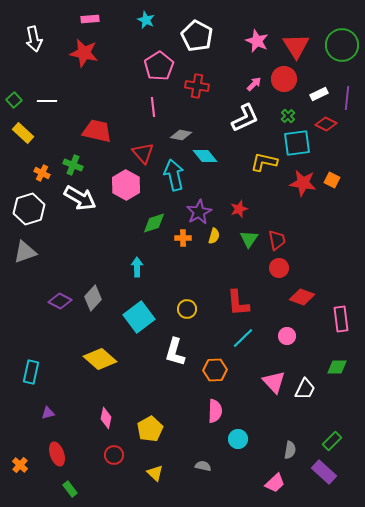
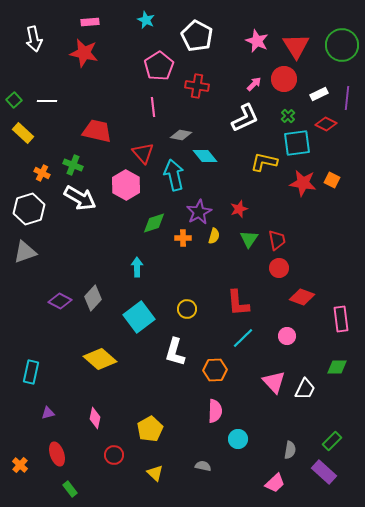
pink rectangle at (90, 19): moved 3 px down
pink diamond at (106, 418): moved 11 px left
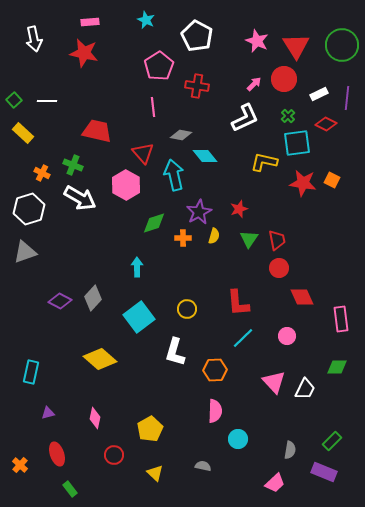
red diamond at (302, 297): rotated 45 degrees clockwise
purple rectangle at (324, 472): rotated 20 degrees counterclockwise
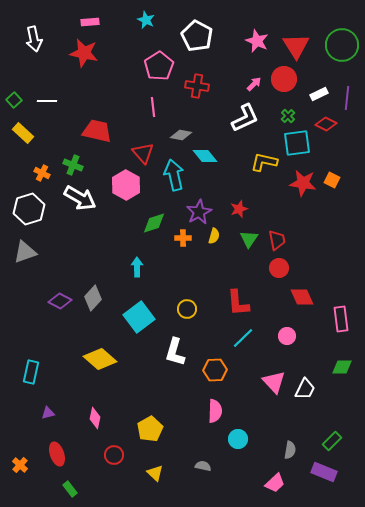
green diamond at (337, 367): moved 5 px right
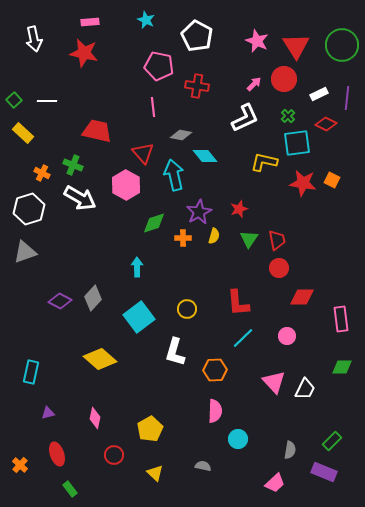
pink pentagon at (159, 66): rotated 28 degrees counterclockwise
red diamond at (302, 297): rotated 65 degrees counterclockwise
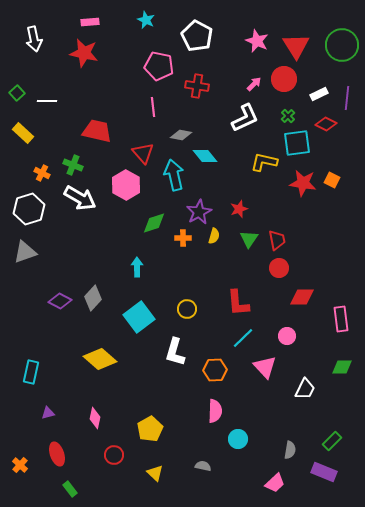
green square at (14, 100): moved 3 px right, 7 px up
pink triangle at (274, 382): moved 9 px left, 15 px up
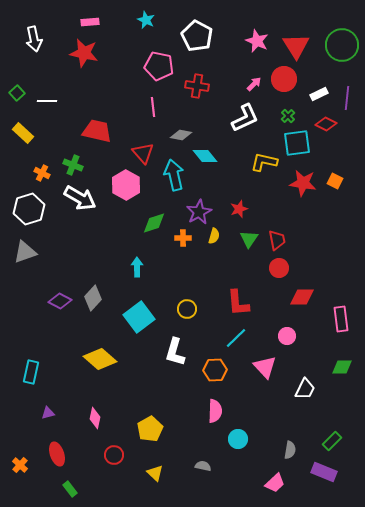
orange square at (332, 180): moved 3 px right, 1 px down
cyan line at (243, 338): moved 7 px left
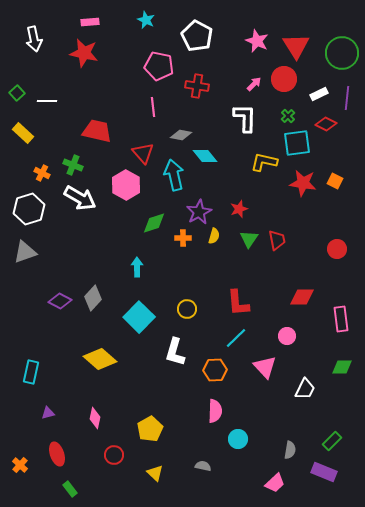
green circle at (342, 45): moved 8 px down
white L-shape at (245, 118): rotated 64 degrees counterclockwise
red circle at (279, 268): moved 58 px right, 19 px up
cyan square at (139, 317): rotated 8 degrees counterclockwise
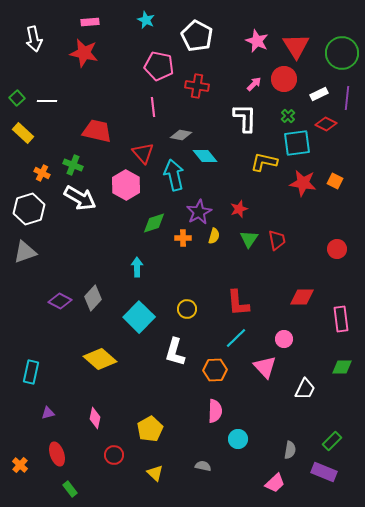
green square at (17, 93): moved 5 px down
pink circle at (287, 336): moved 3 px left, 3 px down
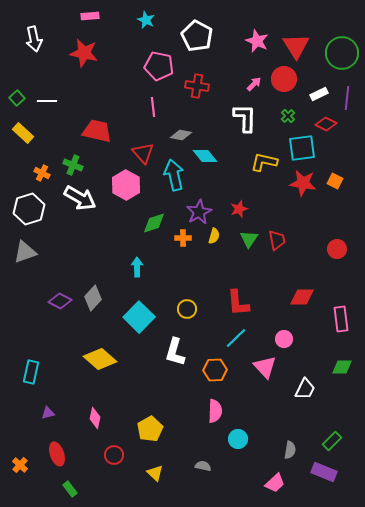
pink rectangle at (90, 22): moved 6 px up
cyan square at (297, 143): moved 5 px right, 5 px down
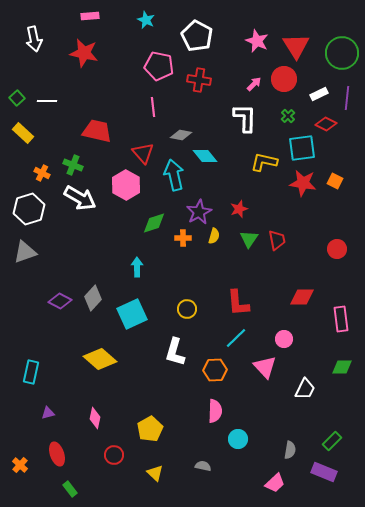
red cross at (197, 86): moved 2 px right, 6 px up
cyan square at (139, 317): moved 7 px left, 3 px up; rotated 20 degrees clockwise
